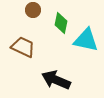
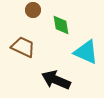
green diamond: moved 2 px down; rotated 20 degrees counterclockwise
cyan triangle: moved 12 px down; rotated 12 degrees clockwise
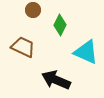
green diamond: moved 1 px left; rotated 35 degrees clockwise
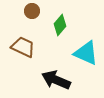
brown circle: moved 1 px left, 1 px down
green diamond: rotated 15 degrees clockwise
cyan triangle: moved 1 px down
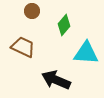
green diamond: moved 4 px right
cyan triangle: rotated 20 degrees counterclockwise
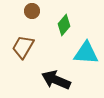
brown trapezoid: rotated 85 degrees counterclockwise
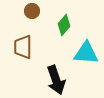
brown trapezoid: rotated 30 degrees counterclockwise
black arrow: rotated 132 degrees counterclockwise
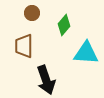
brown circle: moved 2 px down
brown trapezoid: moved 1 px right, 1 px up
black arrow: moved 10 px left
